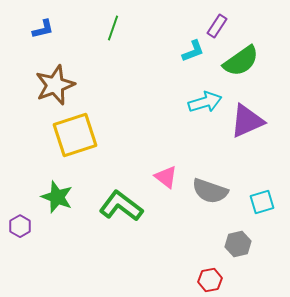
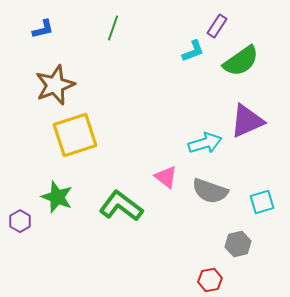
cyan arrow: moved 41 px down
purple hexagon: moved 5 px up
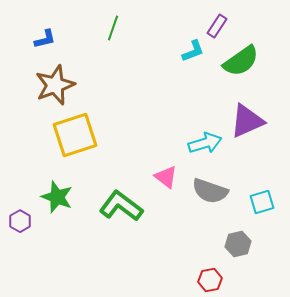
blue L-shape: moved 2 px right, 10 px down
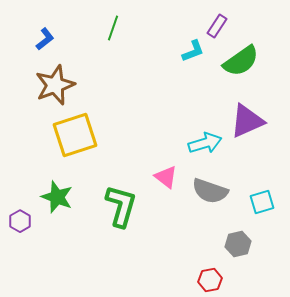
blue L-shape: rotated 25 degrees counterclockwise
green L-shape: rotated 69 degrees clockwise
